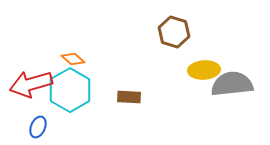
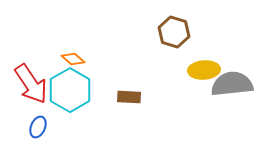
red arrow: rotated 108 degrees counterclockwise
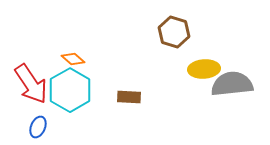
yellow ellipse: moved 1 px up
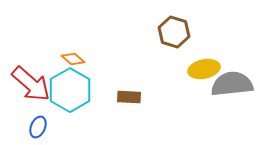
yellow ellipse: rotated 8 degrees counterclockwise
red arrow: rotated 15 degrees counterclockwise
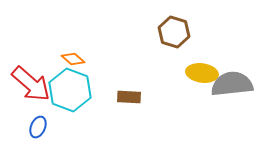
yellow ellipse: moved 2 px left, 4 px down; rotated 20 degrees clockwise
cyan hexagon: rotated 9 degrees counterclockwise
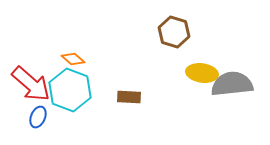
blue ellipse: moved 10 px up
